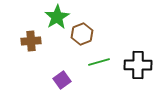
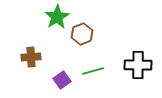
brown cross: moved 16 px down
green line: moved 6 px left, 9 px down
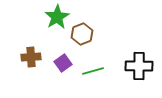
black cross: moved 1 px right, 1 px down
purple square: moved 1 px right, 17 px up
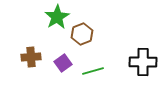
black cross: moved 4 px right, 4 px up
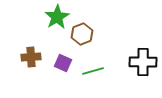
purple square: rotated 30 degrees counterclockwise
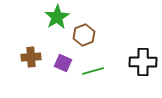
brown hexagon: moved 2 px right, 1 px down
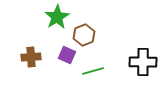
purple square: moved 4 px right, 8 px up
